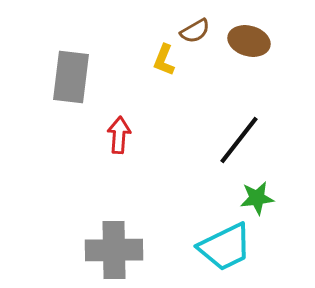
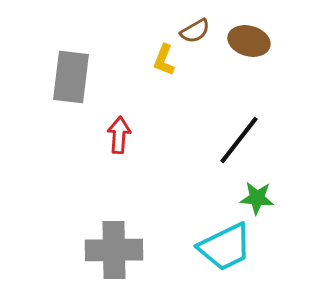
green star: rotated 12 degrees clockwise
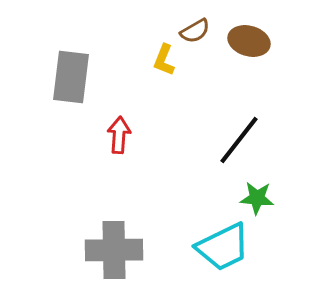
cyan trapezoid: moved 2 px left
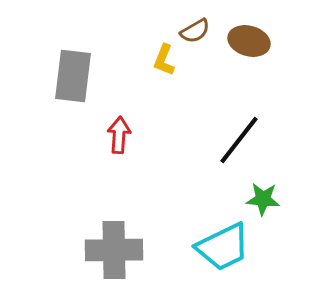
gray rectangle: moved 2 px right, 1 px up
green star: moved 6 px right, 1 px down
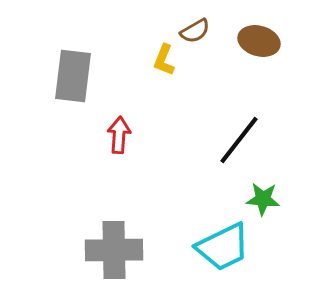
brown ellipse: moved 10 px right
